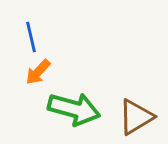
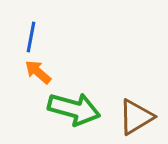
blue line: rotated 24 degrees clockwise
orange arrow: rotated 88 degrees clockwise
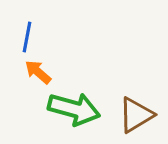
blue line: moved 4 px left
brown triangle: moved 2 px up
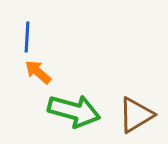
blue line: rotated 8 degrees counterclockwise
green arrow: moved 2 px down
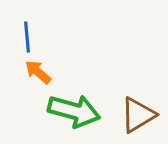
blue line: rotated 8 degrees counterclockwise
brown triangle: moved 2 px right
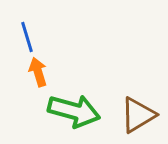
blue line: rotated 12 degrees counterclockwise
orange arrow: rotated 32 degrees clockwise
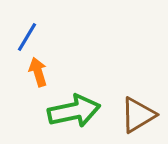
blue line: rotated 48 degrees clockwise
green arrow: rotated 27 degrees counterclockwise
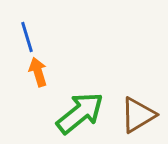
blue line: rotated 48 degrees counterclockwise
green arrow: moved 6 px right, 2 px down; rotated 27 degrees counterclockwise
